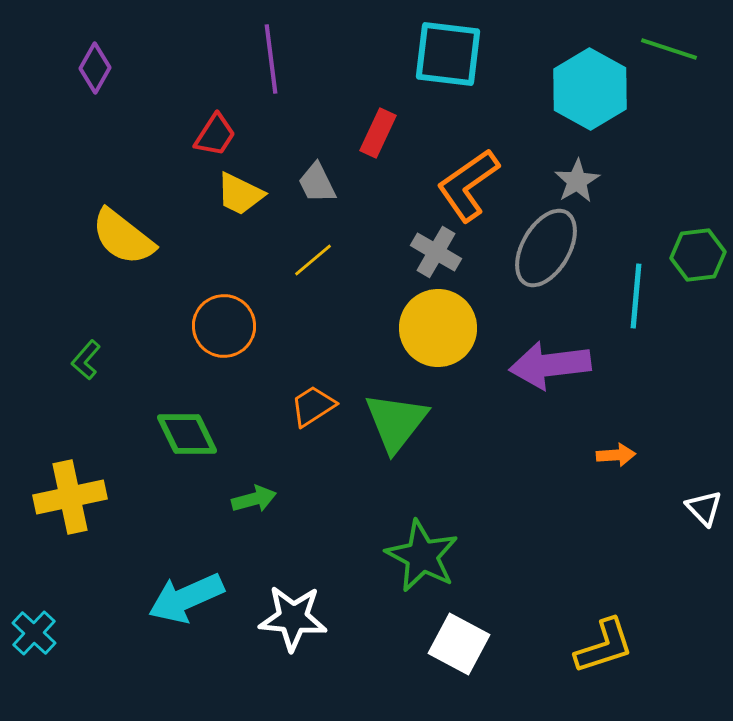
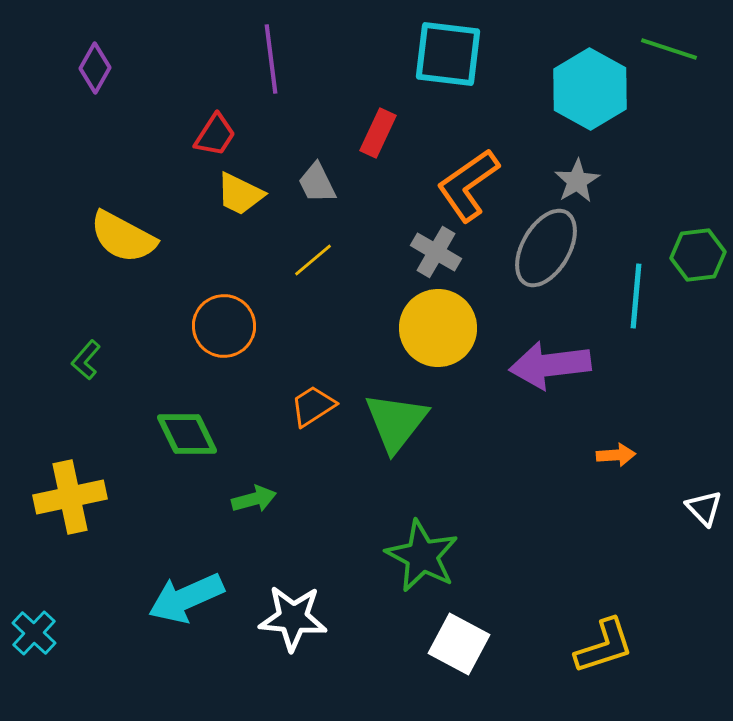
yellow semicircle: rotated 10 degrees counterclockwise
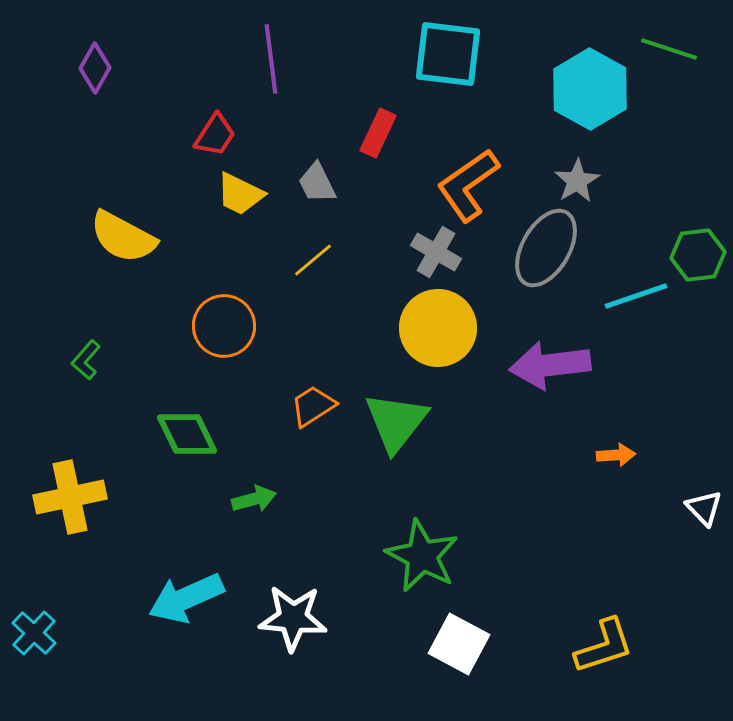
cyan line: rotated 66 degrees clockwise
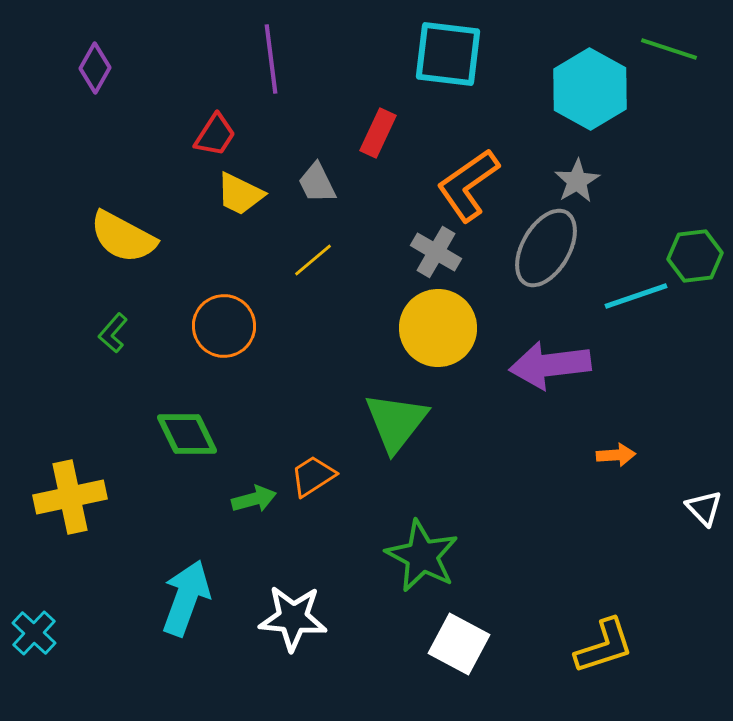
green hexagon: moved 3 px left, 1 px down
green L-shape: moved 27 px right, 27 px up
orange trapezoid: moved 70 px down
cyan arrow: rotated 134 degrees clockwise
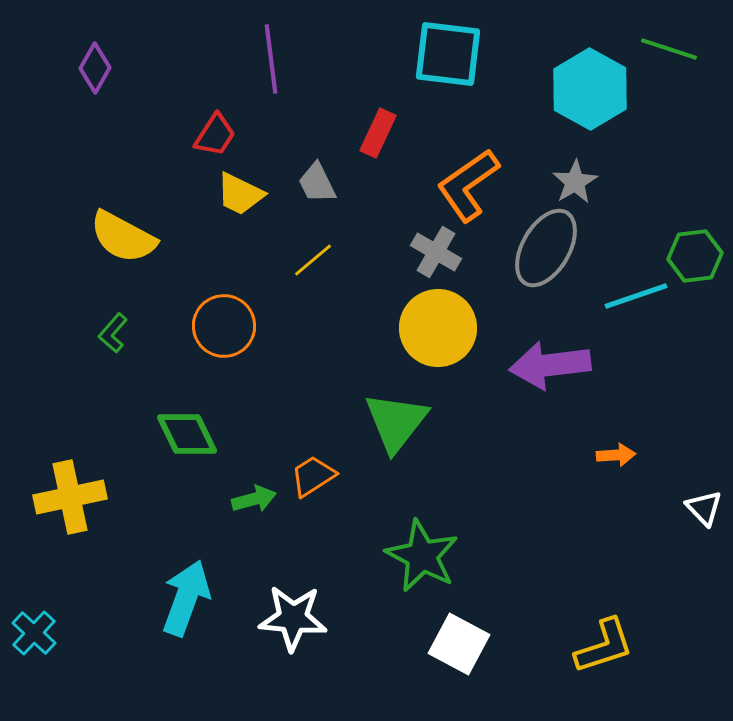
gray star: moved 2 px left, 1 px down
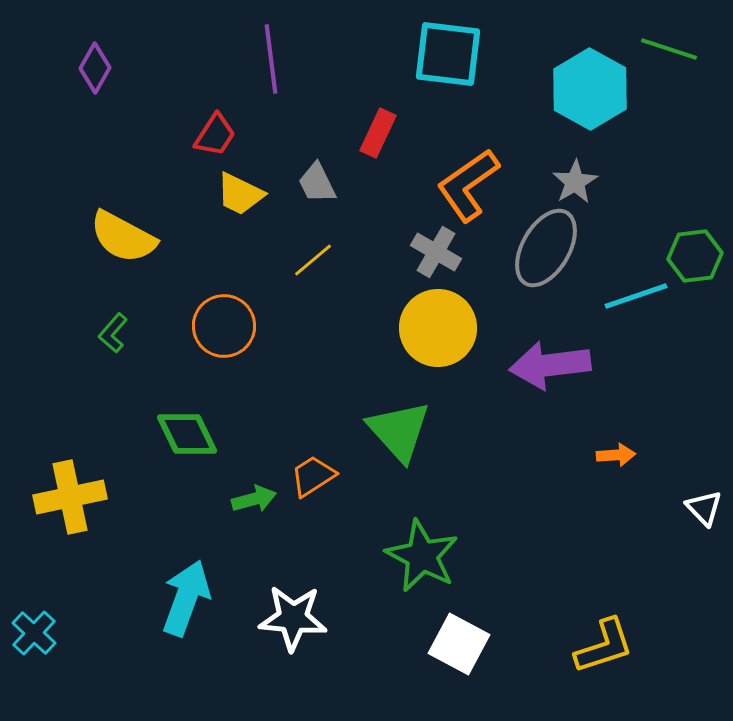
green triangle: moved 3 px right, 9 px down; rotated 20 degrees counterclockwise
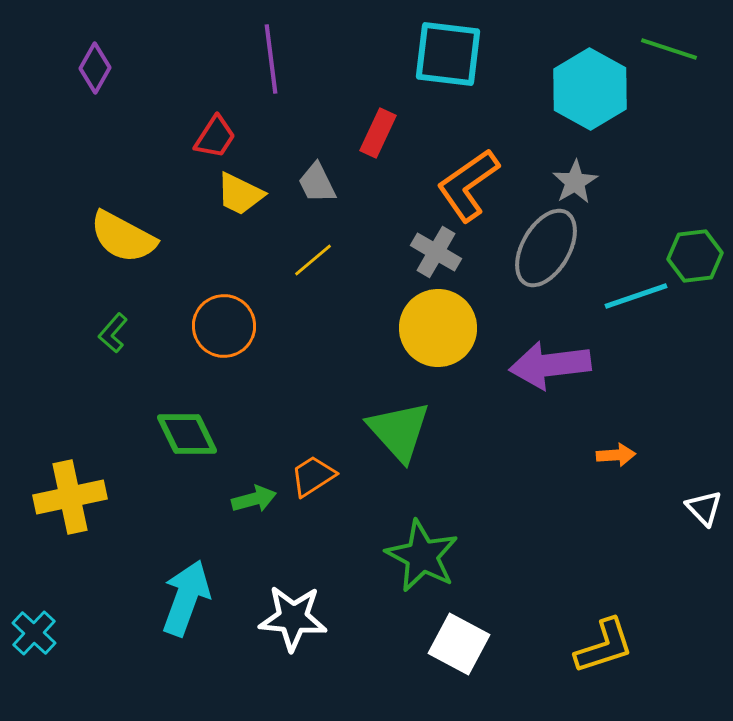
red trapezoid: moved 2 px down
